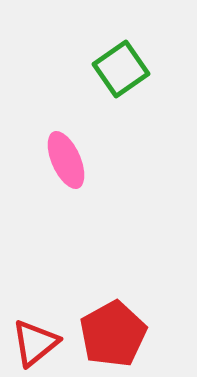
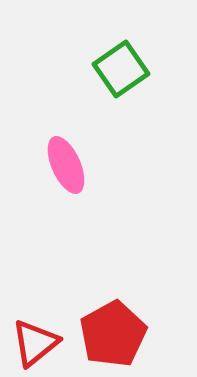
pink ellipse: moved 5 px down
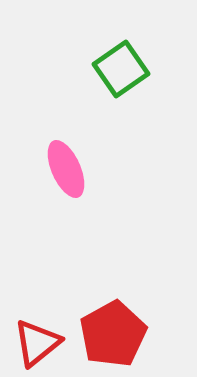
pink ellipse: moved 4 px down
red triangle: moved 2 px right
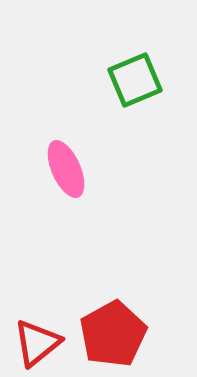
green square: moved 14 px right, 11 px down; rotated 12 degrees clockwise
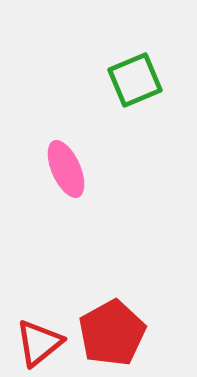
red pentagon: moved 1 px left, 1 px up
red triangle: moved 2 px right
